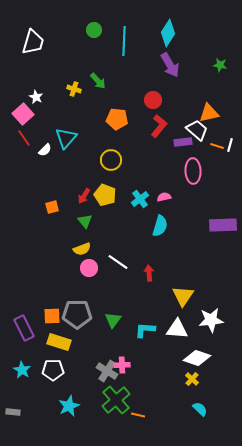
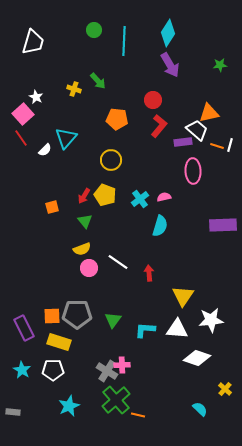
green star at (220, 65): rotated 16 degrees counterclockwise
red line at (24, 138): moved 3 px left
yellow cross at (192, 379): moved 33 px right, 10 px down
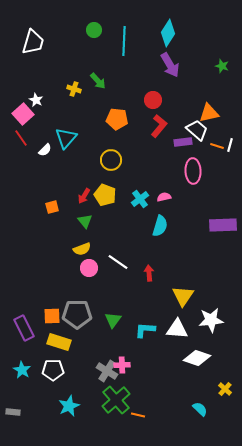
green star at (220, 65): moved 2 px right, 1 px down; rotated 24 degrees clockwise
white star at (36, 97): moved 3 px down
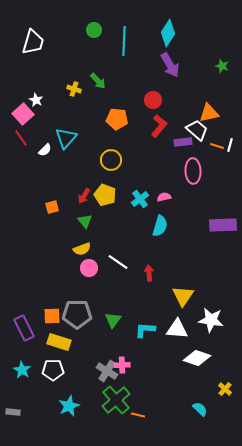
white star at (211, 320): rotated 15 degrees clockwise
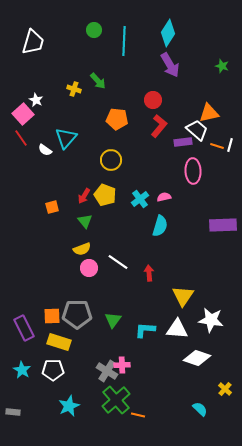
white semicircle at (45, 150): rotated 80 degrees clockwise
